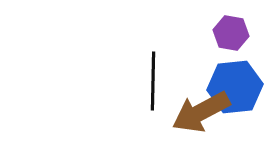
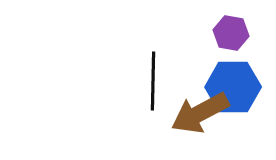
blue hexagon: moved 2 px left; rotated 6 degrees clockwise
brown arrow: moved 1 px left, 1 px down
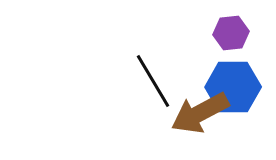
purple hexagon: rotated 16 degrees counterclockwise
black line: rotated 32 degrees counterclockwise
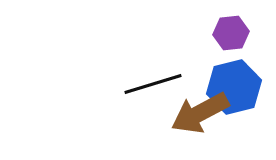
black line: moved 3 px down; rotated 76 degrees counterclockwise
blue hexagon: moved 1 px right; rotated 14 degrees counterclockwise
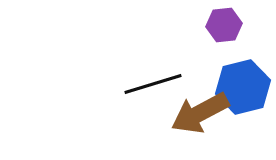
purple hexagon: moved 7 px left, 8 px up
blue hexagon: moved 9 px right
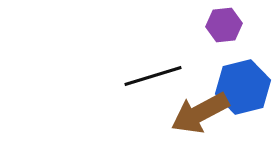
black line: moved 8 px up
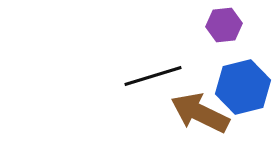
brown arrow: rotated 54 degrees clockwise
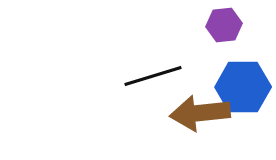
blue hexagon: rotated 14 degrees clockwise
brown arrow: rotated 32 degrees counterclockwise
